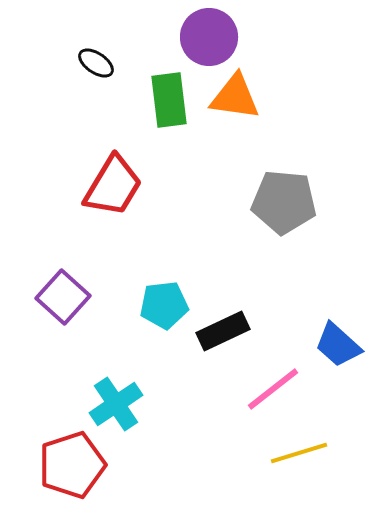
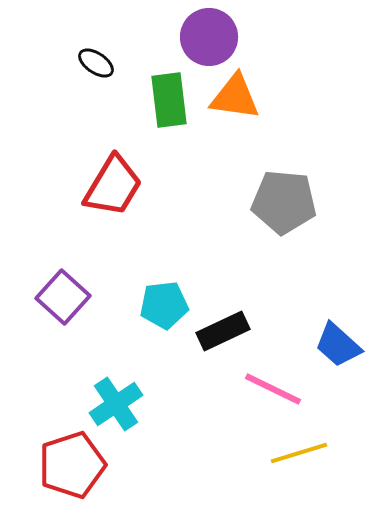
pink line: rotated 64 degrees clockwise
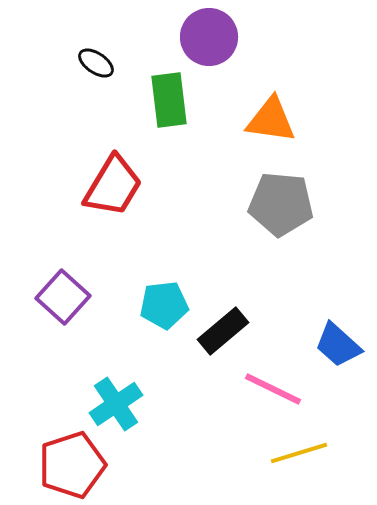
orange triangle: moved 36 px right, 23 px down
gray pentagon: moved 3 px left, 2 px down
black rectangle: rotated 15 degrees counterclockwise
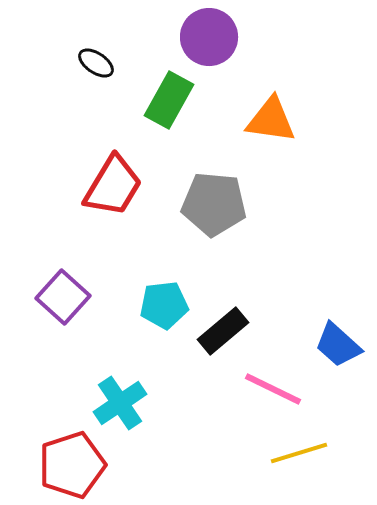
green rectangle: rotated 36 degrees clockwise
gray pentagon: moved 67 px left
cyan cross: moved 4 px right, 1 px up
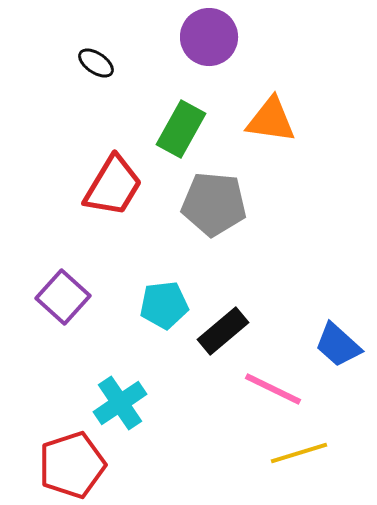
green rectangle: moved 12 px right, 29 px down
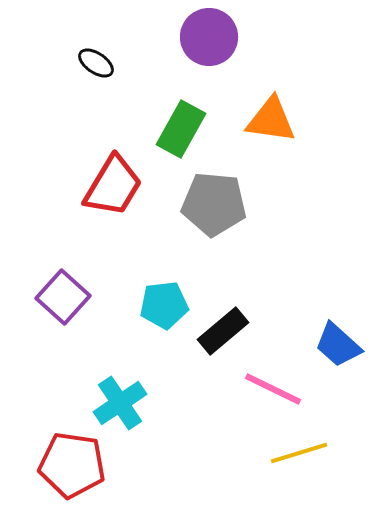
red pentagon: rotated 26 degrees clockwise
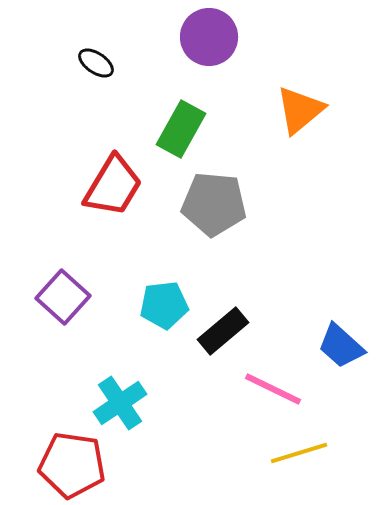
orange triangle: moved 29 px right, 10 px up; rotated 48 degrees counterclockwise
blue trapezoid: moved 3 px right, 1 px down
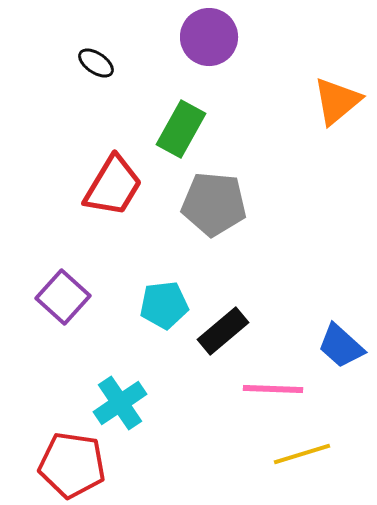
orange triangle: moved 37 px right, 9 px up
pink line: rotated 24 degrees counterclockwise
yellow line: moved 3 px right, 1 px down
